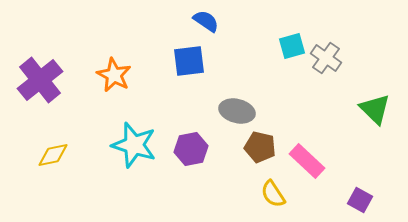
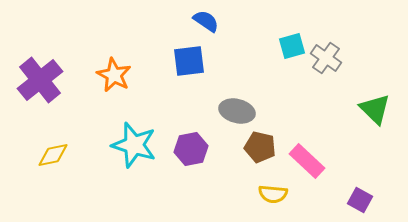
yellow semicircle: rotated 52 degrees counterclockwise
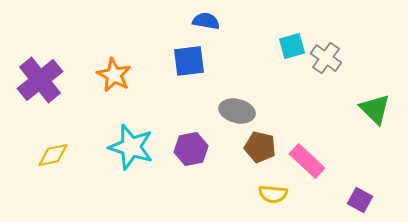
blue semicircle: rotated 24 degrees counterclockwise
cyan star: moved 3 px left, 2 px down
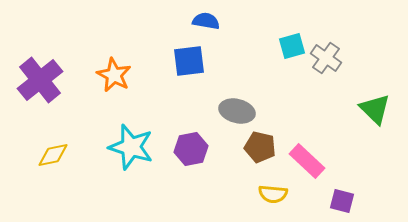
purple square: moved 18 px left, 1 px down; rotated 15 degrees counterclockwise
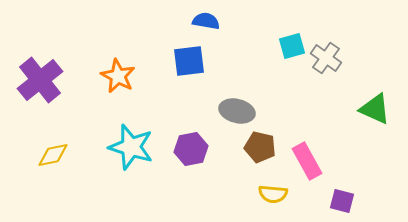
orange star: moved 4 px right, 1 px down
green triangle: rotated 20 degrees counterclockwise
pink rectangle: rotated 18 degrees clockwise
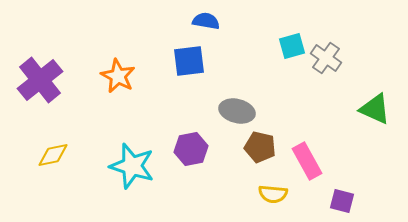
cyan star: moved 1 px right, 19 px down
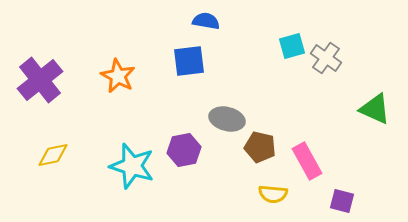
gray ellipse: moved 10 px left, 8 px down
purple hexagon: moved 7 px left, 1 px down
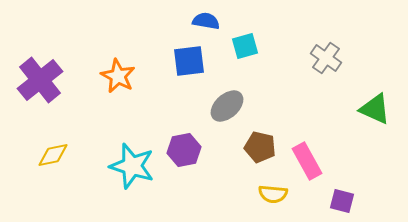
cyan square: moved 47 px left
gray ellipse: moved 13 px up; rotated 56 degrees counterclockwise
